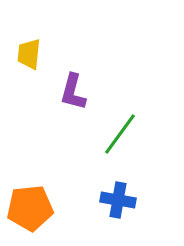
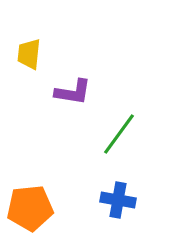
purple L-shape: rotated 96 degrees counterclockwise
green line: moved 1 px left
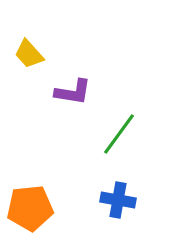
yellow trapezoid: rotated 48 degrees counterclockwise
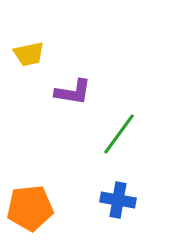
yellow trapezoid: rotated 60 degrees counterclockwise
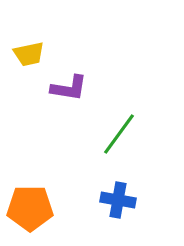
purple L-shape: moved 4 px left, 4 px up
orange pentagon: rotated 6 degrees clockwise
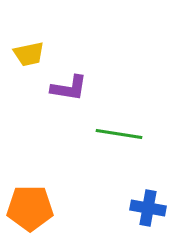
green line: rotated 63 degrees clockwise
blue cross: moved 30 px right, 8 px down
